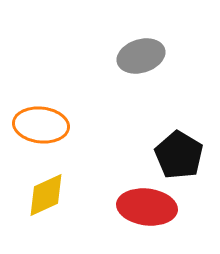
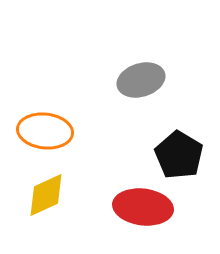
gray ellipse: moved 24 px down
orange ellipse: moved 4 px right, 6 px down
red ellipse: moved 4 px left
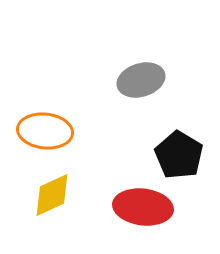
yellow diamond: moved 6 px right
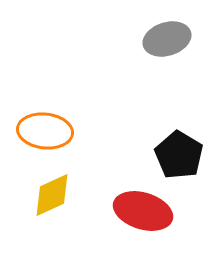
gray ellipse: moved 26 px right, 41 px up
red ellipse: moved 4 px down; rotated 10 degrees clockwise
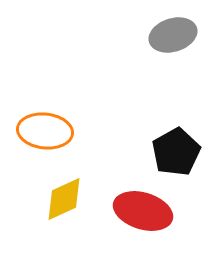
gray ellipse: moved 6 px right, 4 px up
black pentagon: moved 3 px left, 3 px up; rotated 12 degrees clockwise
yellow diamond: moved 12 px right, 4 px down
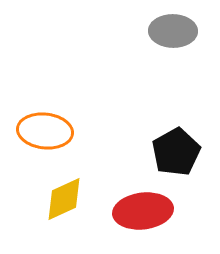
gray ellipse: moved 4 px up; rotated 18 degrees clockwise
red ellipse: rotated 24 degrees counterclockwise
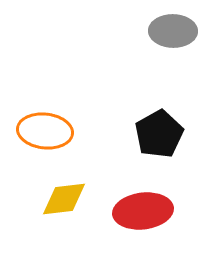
black pentagon: moved 17 px left, 18 px up
yellow diamond: rotated 18 degrees clockwise
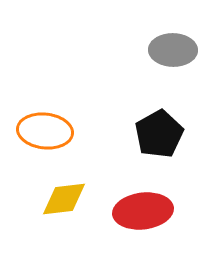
gray ellipse: moved 19 px down
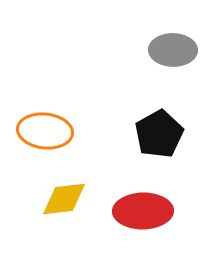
red ellipse: rotated 6 degrees clockwise
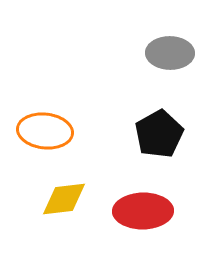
gray ellipse: moved 3 px left, 3 px down
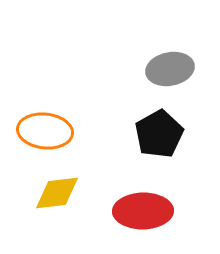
gray ellipse: moved 16 px down; rotated 12 degrees counterclockwise
yellow diamond: moved 7 px left, 6 px up
